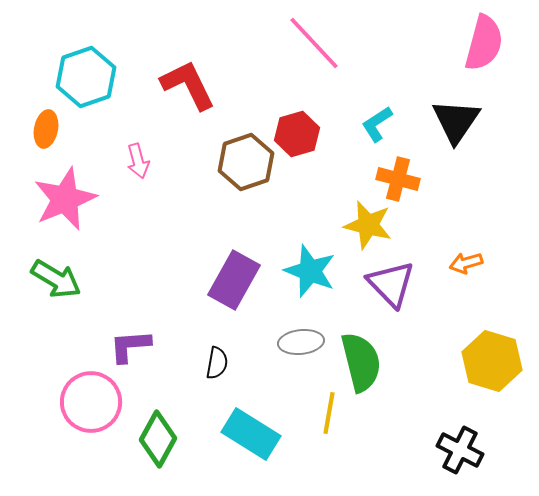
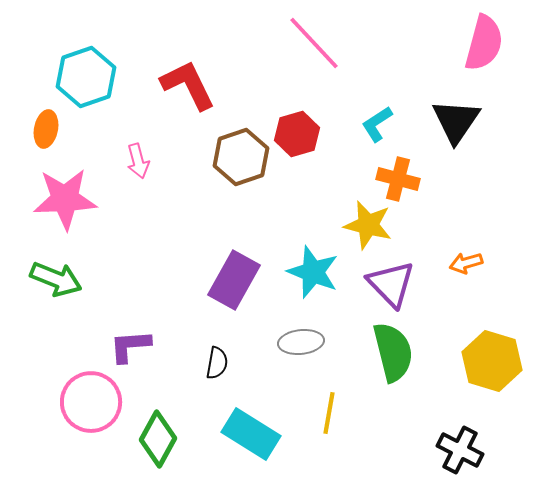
brown hexagon: moved 5 px left, 5 px up
pink star: rotated 20 degrees clockwise
cyan star: moved 3 px right, 1 px down
green arrow: rotated 9 degrees counterclockwise
green semicircle: moved 32 px right, 10 px up
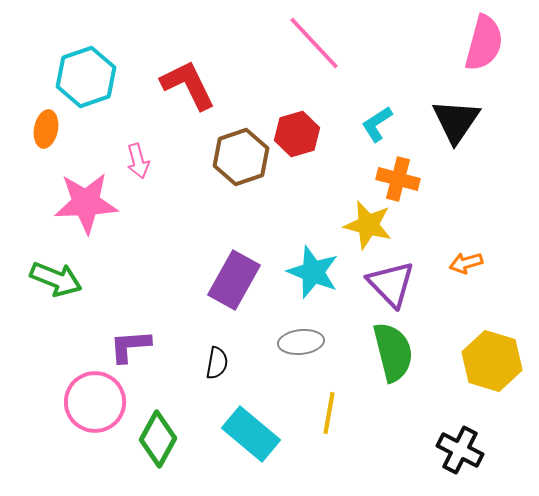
pink star: moved 21 px right, 4 px down
pink circle: moved 4 px right
cyan rectangle: rotated 8 degrees clockwise
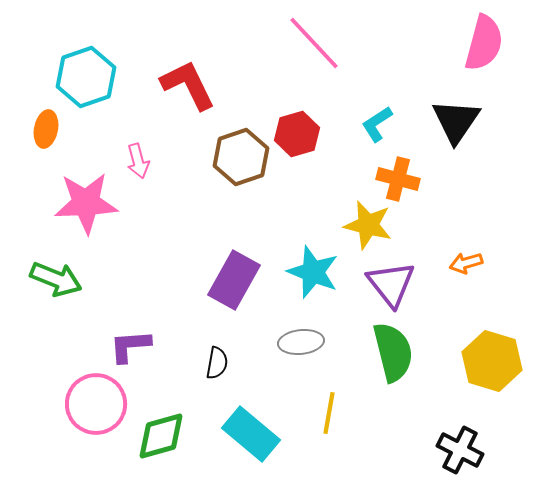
purple triangle: rotated 6 degrees clockwise
pink circle: moved 1 px right, 2 px down
green diamond: moved 3 px right, 3 px up; rotated 46 degrees clockwise
